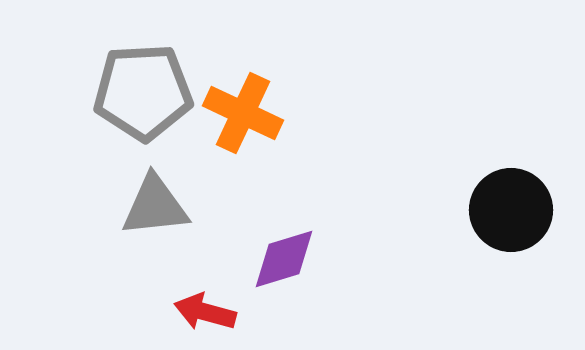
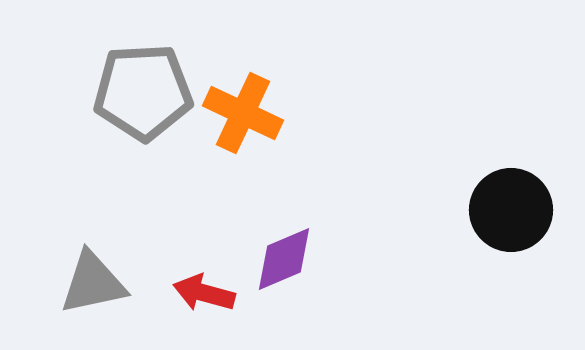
gray triangle: moved 62 px left, 77 px down; rotated 6 degrees counterclockwise
purple diamond: rotated 6 degrees counterclockwise
red arrow: moved 1 px left, 19 px up
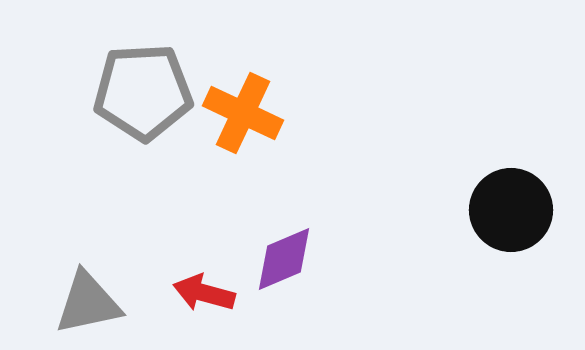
gray triangle: moved 5 px left, 20 px down
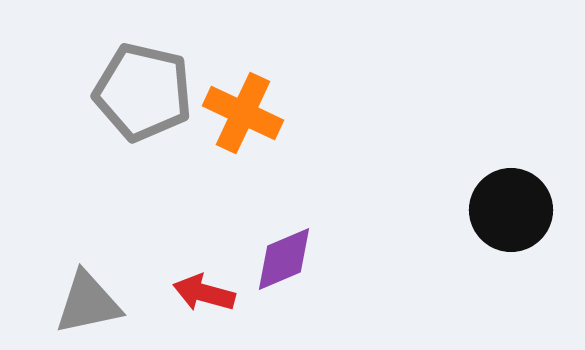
gray pentagon: rotated 16 degrees clockwise
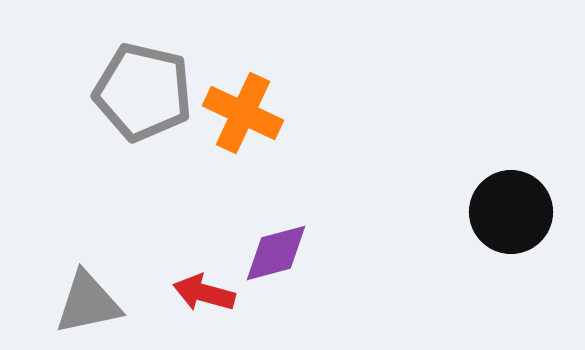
black circle: moved 2 px down
purple diamond: moved 8 px left, 6 px up; rotated 8 degrees clockwise
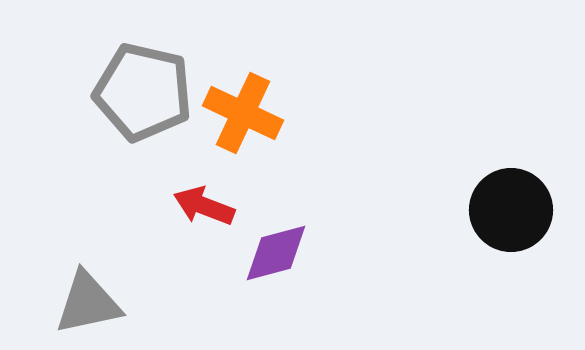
black circle: moved 2 px up
red arrow: moved 87 px up; rotated 6 degrees clockwise
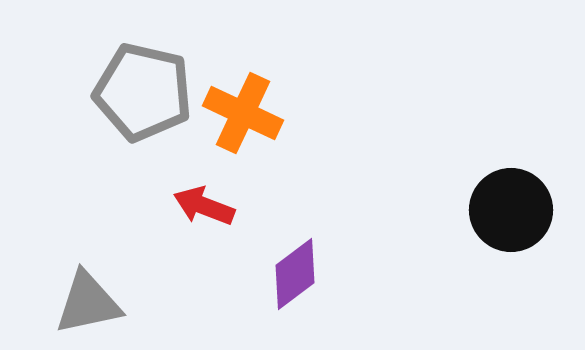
purple diamond: moved 19 px right, 21 px down; rotated 22 degrees counterclockwise
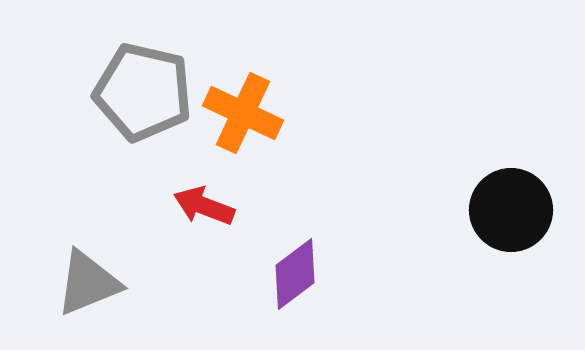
gray triangle: moved 20 px up; rotated 10 degrees counterclockwise
